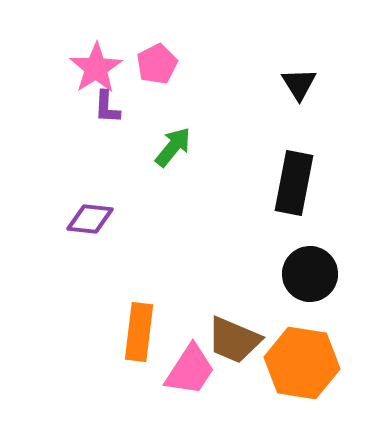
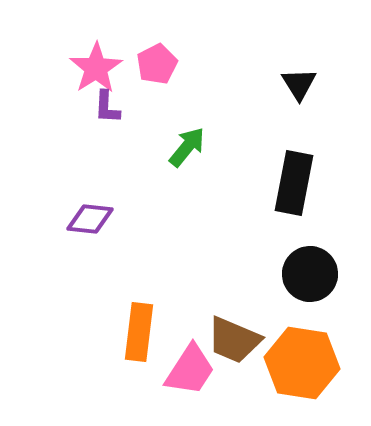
green arrow: moved 14 px right
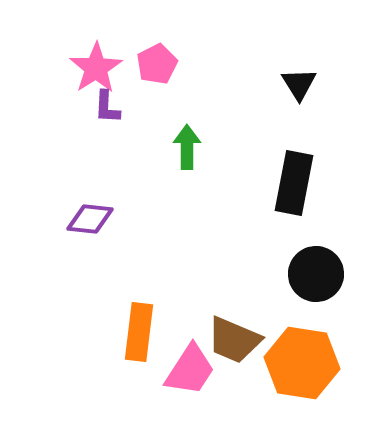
green arrow: rotated 39 degrees counterclockwise
black circle: moved 6 px right
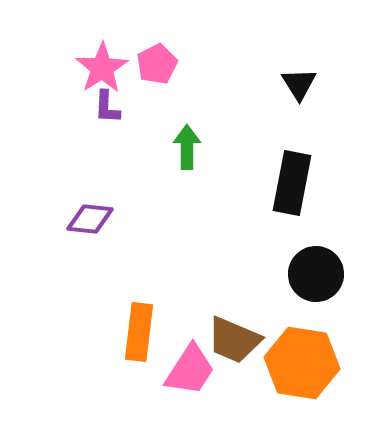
pink star: moved 6 px right
black rectangle: moved 2 px left
